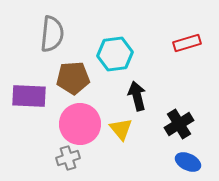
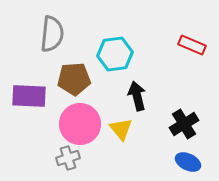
red rectangle: moved 5 px right, 2 px down; rotated 40 degrees clockwise
brown pentagon: moved 1 px right, 1 px down
black cross: moved 5 px right
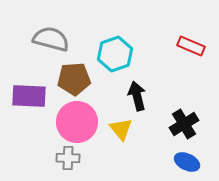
gray semicircle: moved 1 px left, 5 px down; rotated 81 degrees counterclockwise
red rectangle: moved 1 px left, 1 px down
cyan hexagon: rotated 12 degrees counterclockwise
pink circle: moved 3 px left, 2 px up
gray cross: rotated 20 degrees clockwise
blue ellipse: moved 1 px left
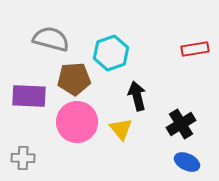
red rectangle: moved 4 px right, 3 px down; rotated 32 degrees counterclockwise
cyan hexagon: moved 4 px left, 1 px up
black cross: moved 3 px left
gray cross: moved 45 px left
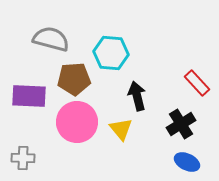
red rectangle: moved 2 px right, 34 px down; rotated 56 degrees clockwise
cyan hexagon: rotated 24 degrees clockwise
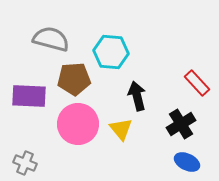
cyan hexagon: moved 1 px up
pink circle: moved 1 px right, 2 px down
gray cross: moved 2 px right, 5 px down; rotated 20 degrees clockwise
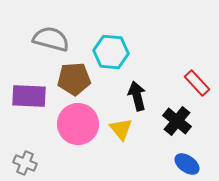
black cross: moved 4 px left, 3 px up; rotated 20 degrees counterclockwise
blue ellipse: moved 2 px down; rotated 10 degrees clockwise
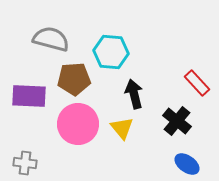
black arrow: moved 3 px left, 2 px up
yellow triangle: moved 1 px right, 1 px up
gray cross: rotated 15 degrees counterclockwise
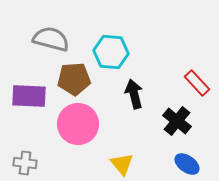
yellow triangle: moved 36 px down
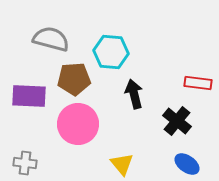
red rectangle: moved 1 px right; rotated 40 degrees counterclockwise
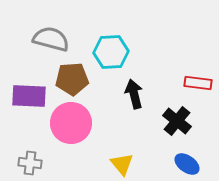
cyan hexagon: rotated 8 degrees counterclockwise
brown pentagon: moved 2 px left
pink circle: moved 7 px left, 1 px up
gray cross: moved 5 px right
